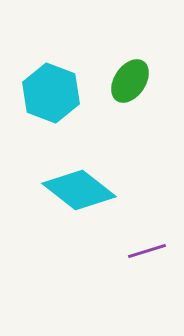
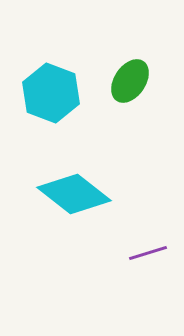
cyan diamond: moved 5 px left, 4 px down
purple line: moved 1 px right, 2 px down
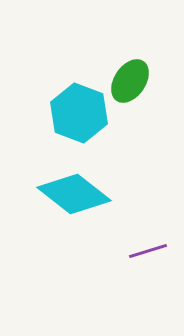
cyan hexagon: moved 28 px right, 20 px down
purple line: moved 2 px up
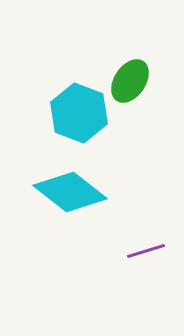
cyan diamond: moved 4 px left, 2 px up
purple line: moved 2 px left
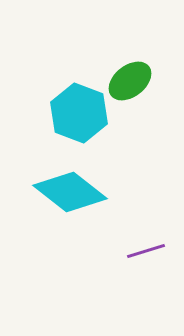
green ellipse: rotated 18 degrees clockwise
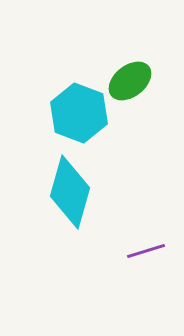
cyan diamond: rotated 68 degrees clockwise
